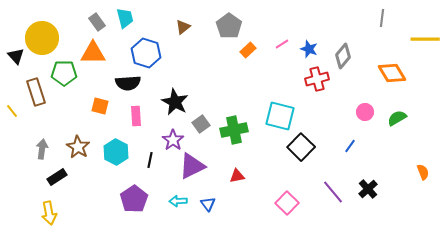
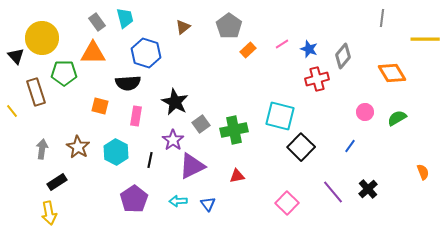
pink rectangle at (136, 116): rotated 12 degrees clockwise
black rectangle at (57, 177): moved 5 px down
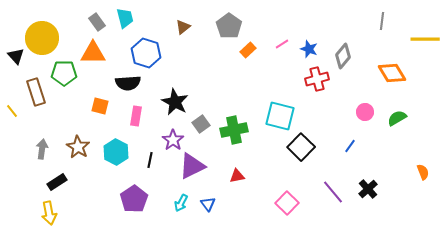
gray line at (382, 18): moved 3 px down
cyan arrow at (178, 201): moved 3 px right, 2 px down; rotated 60 degrees counterclockwise
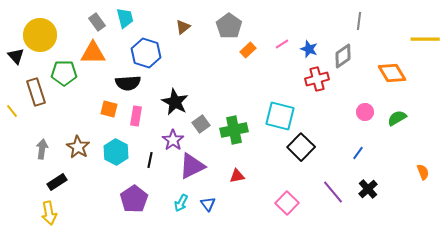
gray line at (382, 21): moved 23 px left
yellow circle at (42, 38): moved 2 px left, 3 px up
gray diamond at (343, 56): rotated 15 degrees clockwise
orange square at (100, 106): moved 9 px right, 3 px down
blue line at (350, 146): moved 8 px right, 7 px down
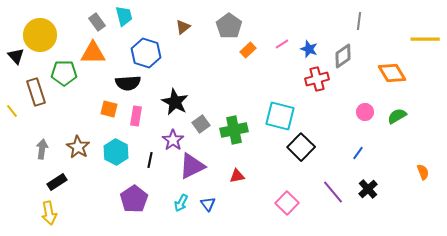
cyan trapezoid at (125, 18): moved 1 px left, 2 px up
green semicircle at (397, 118): moved 2 px up
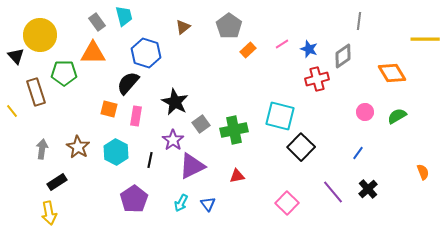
black semicircle at (128, 83): rotated 135 degrees clockwise
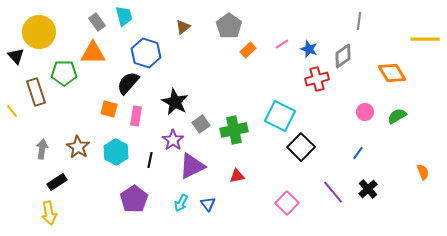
yellow circle at (40, 35): moved 1 px left, 3 px up
cyan square at (280, 116): rotated 12 degrees clockwise
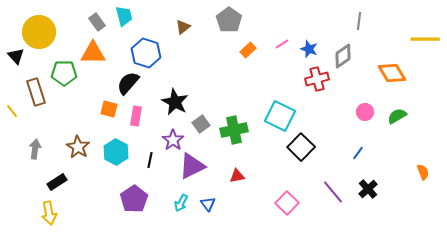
gray pentagon at (229, 26): moved 6 px up
gray arrow at (42, 149): moved 7 px left
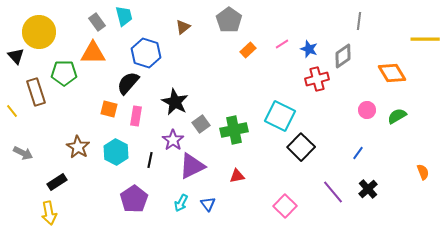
pink circle at (365, 112): moved 2 px right, 2 px up
gray arrow at (35, 149): moved 12 px left, 4 px down; rotated 108 degrees clockwise
pink square at (287, 203): moved 2 px left, 3 px down
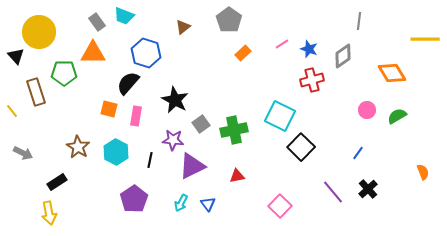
cyan trapezoid at (124, 16): rotated 125 degrees clockwise
orange rectangle at (248, 50): moved 5 px left, 3 px down
red cross at (317, 79): moved 5 px left, 1 px down
black star at (175, 102): moved 2 px up
purple star at (173, 140): rotated 30 degrees counterclockwise
pink square at (285, 206): moved 5 px left
